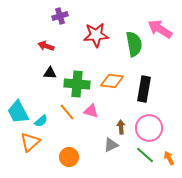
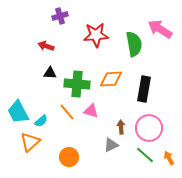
orange diamond: moved 1 px left, 2 px up; rotated 10 degrees counterclockwise
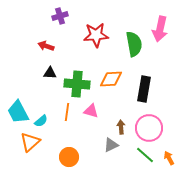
pink arrow: rotated 110 degrees counterclockwise
orange line: rotated 48 degrees clockwise
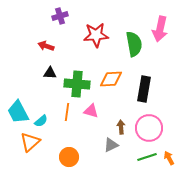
green line: moved 2 px right, 2 px down; rotated 60 degrees counterclockwise
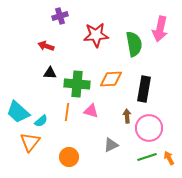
cyan trapezoid: rotated 20 degrees counterclockwise
brown arrow: moved 6 px right, 11 px up
orange triangle: rotated 10 degrees counterclockwise
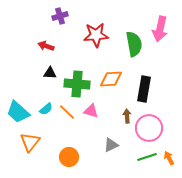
orange line: rotated 54 degrees counterclockwise
cyan semicircle: moved 5 px right, 12 px up
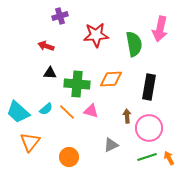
black rectangle: moved 5 px right, 2 px up
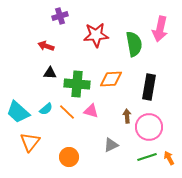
pink circle: moved 1 px up
